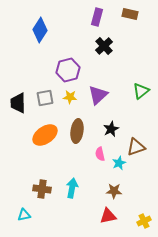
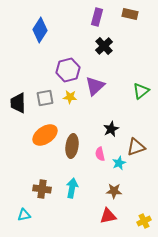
purple triangle: moved 3 px left, 9 px up
brown ellipse: moved 5 px left, 15 px down
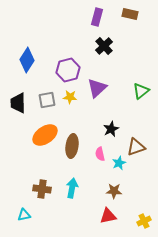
blue diamond: moved 13 px left, 30 px down
purple triangle: moved 2 px right, 2 px down
gray square: moved 2 px right, 2 px down
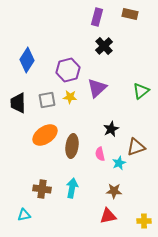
yellow cross: rotated 24 degrees clockwise
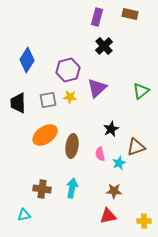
gray square: moved 1 px right
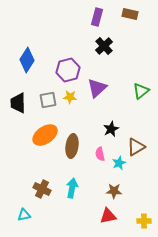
brown triangle: rotated 12 degrees counterclockwise
brown cross: rotated 18 degrees clockwise
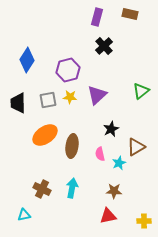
purple triangle: moved 7 px down
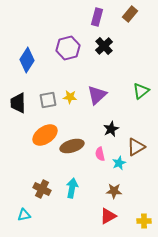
brown rectangle: rotated 63 degrees counterclockwise
purple hexagon: moved 22 px up
brown ellipse: rotated 65 degrees clockwise
red triangle: rotated 18 degrees counterclockwise
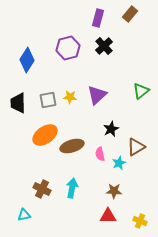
purple rectangle: moved 1 px right, 1 px down
red triangle: rotated 30 degrees clockwise
yellow cross: moved 4 px left; rotated 24 degrees clockwise
